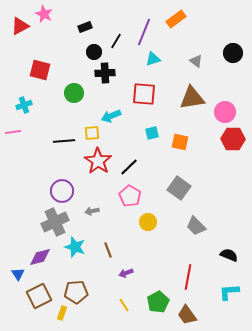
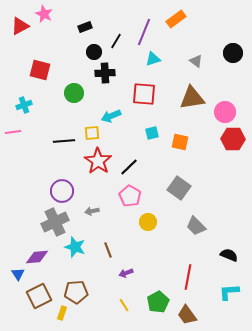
purple diamond at (40, 257): moved 3 px left; rotated 10 degrees clockwise
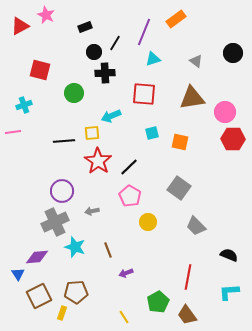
pink star at (44, 14): moved 2 px right, 1 px down
black line at (116, 41): moved 1 px left, 2 px down
yellow line at (124, 305): moved 12 px down
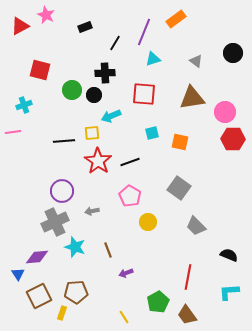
black circle at (94, 52): moved 43 px down
green circle at (74, 93): moved 2 px left, 3 px up
black line at (129, 167): moved 1 px right, 5 px up; rotated 24 degrees clockwise
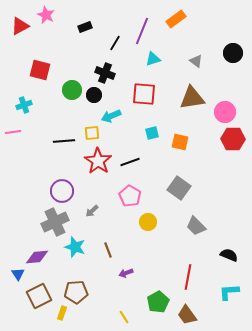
purple line at (144, 32): moved 2 px left, 1 px up
black cross at (105, 73): rotated 24 degrees clockwise
gray arrow at (92, 211): rotated 32 degrees counterclockwise
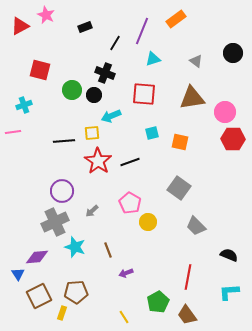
pink pentagon at (130, 196): moved 7 px down
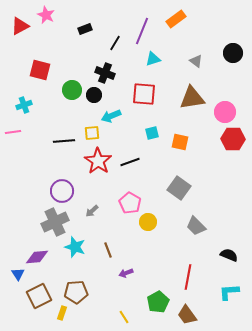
black rectangle at (85, 27): moved 2 px down
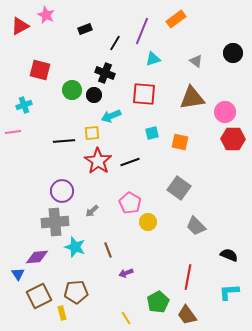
gray cross at (55, 222): rotated 20 degrees clockwise
yellow rectangle at (62, 313): rotated 32 degrees counterclockwise
yellow line at (124, 317): moved 2 px right, 1 px down
